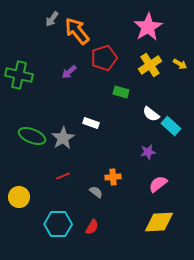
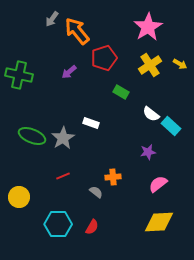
green rectangle: rotated 14 degrees clockwise
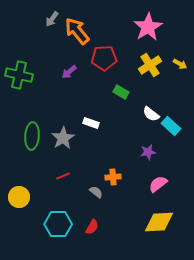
red pentagon: rotated 15 degrees clockwise
green ellipse: rotated 72 degrees clockwise
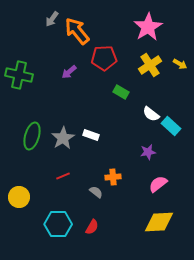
white rectangle: moved 12 px down
green ellipse: rotated 12 degrees clockwise
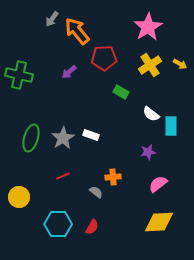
cyan rectangle: rotated 48 degrees clockwise
green ellipse: moved 1 px left, 2 px down
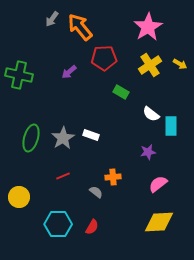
orange arrow: moved 3 px right, 4 px up
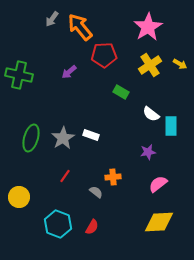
red pentagon: moved 3 px up
red line: moved 2 px right; rotated 32 degrees counterclockwise
cyan hexagon: rotated 20 degrees clockwise
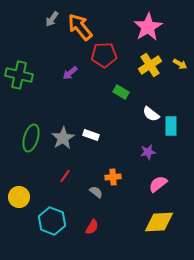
purple arrow: moved 1 px right, 1 px down
cyan hexagon: moved 6 px left, 3 px up
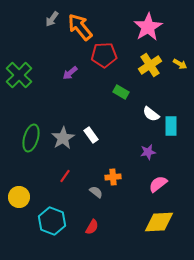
green cross: rotated 32 degrees clockwise
white rectangle: rotated 35 degrees clockwise
